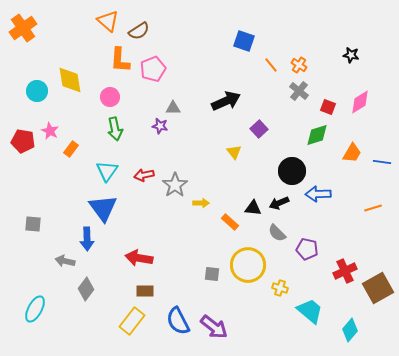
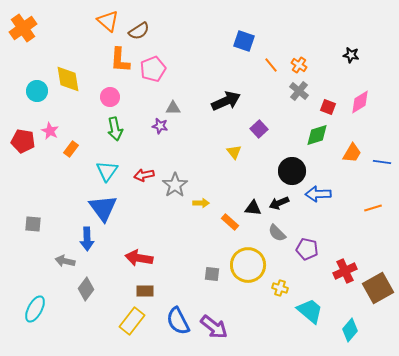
yellow diamond at (70, 80): moved 2 px left, 1 px up
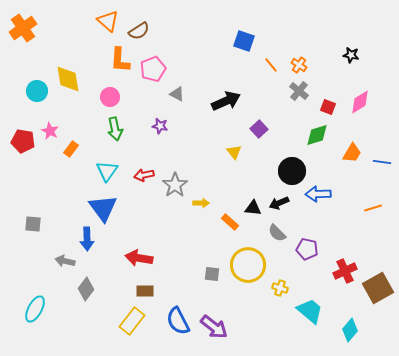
gray triangle at (173, 108): moved 4 px right, 14 px up; rotated 28 degrees clockwise
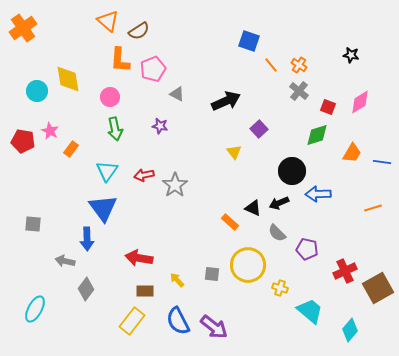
blue square at (244, 41): moved 5 px right
yellow arrow at (201, 203): moved 24 px left, 77 px down; rotated 133 degrees counterclockwise
black triangle at (253, 208): rotated 18 degrees clockwise
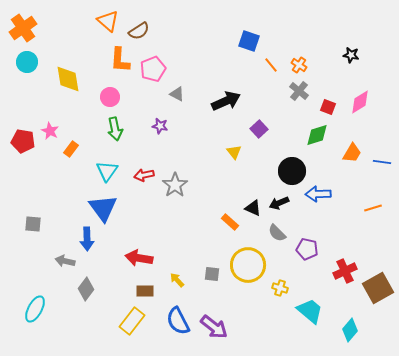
cyan circle at (37, 91): moved 10 px left, 29 px up
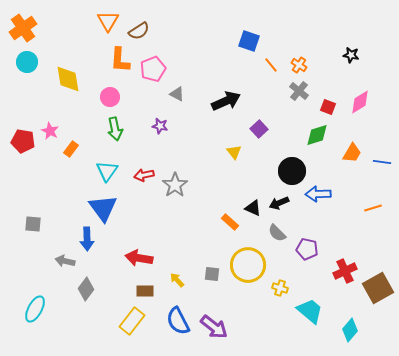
orange triangle at (108, 21): rotated 20 degrees clockwise
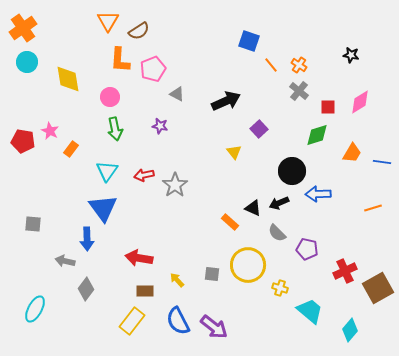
red square at (328, 107): rotated 21 degrees counterclockwise
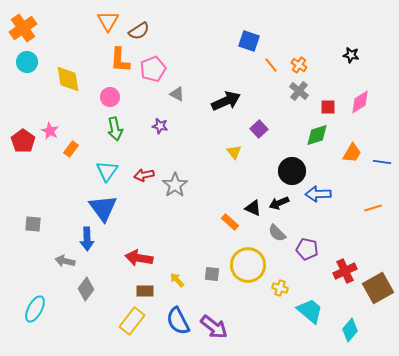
red pentagon at (23, 141): rotated 25 degrees clockwise
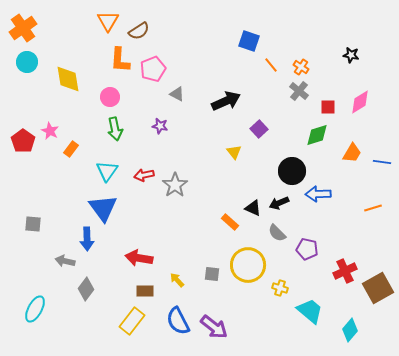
orange cross at (299, 65): moved 2 px right, 2 px down
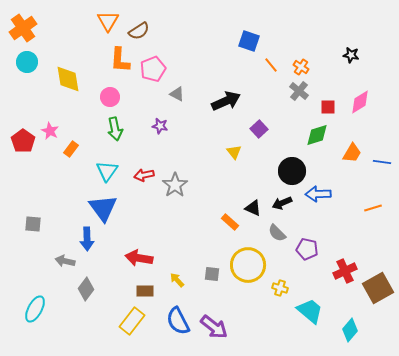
black arrow at (279, 203): moved 3 px right
